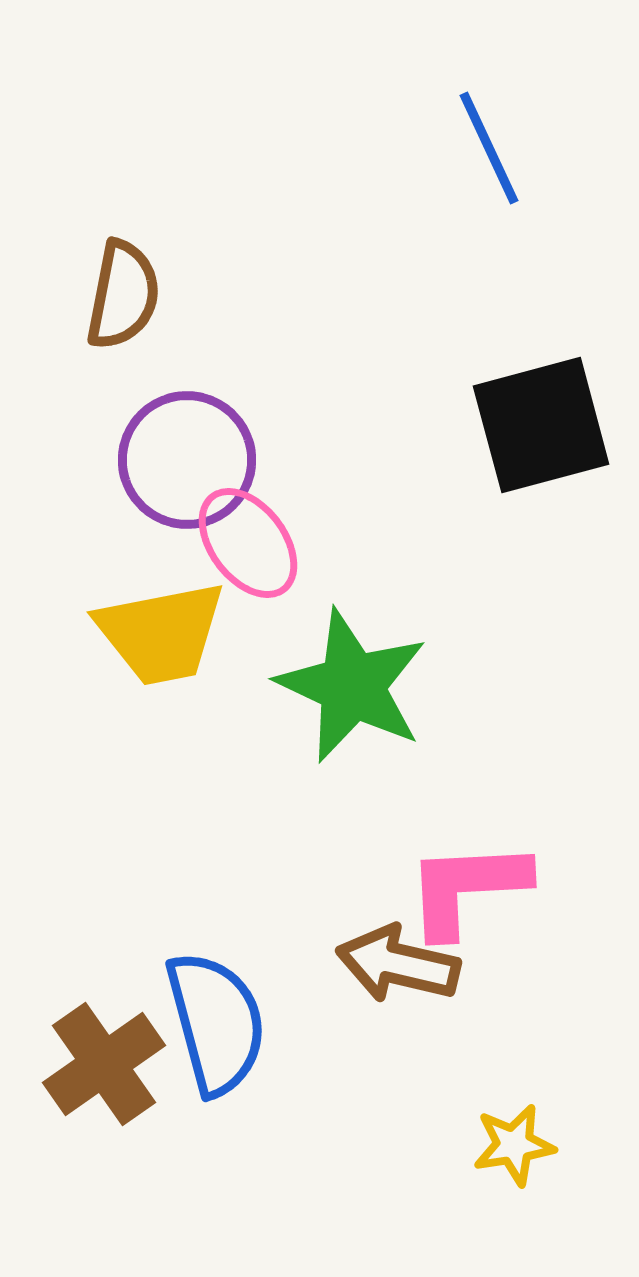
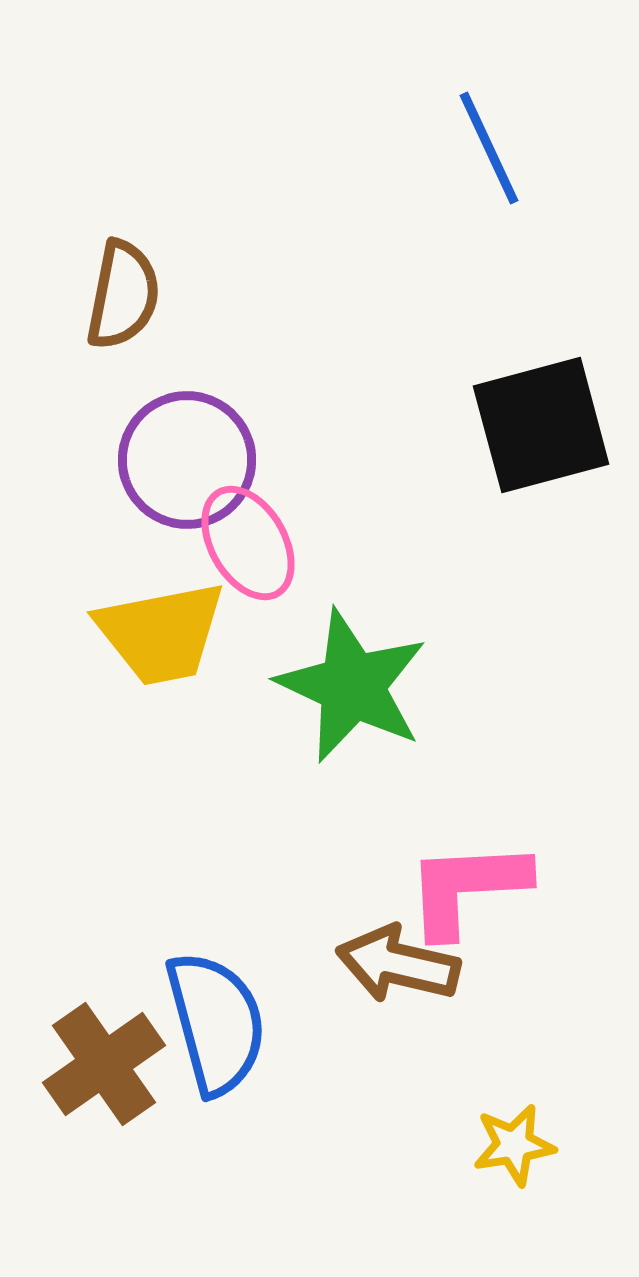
pink ellipse: rotated 7 degrees clockwise
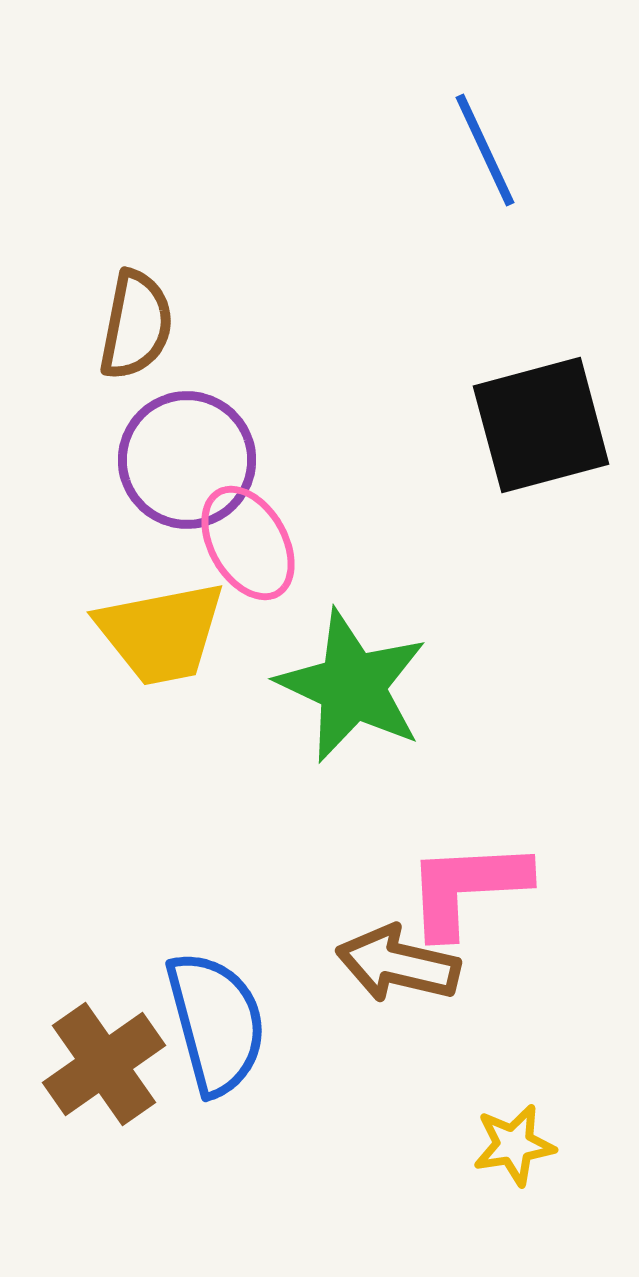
blue line: moved 4 px left, 2 px down
brown semicircle: moved 13 px right, 30 px down
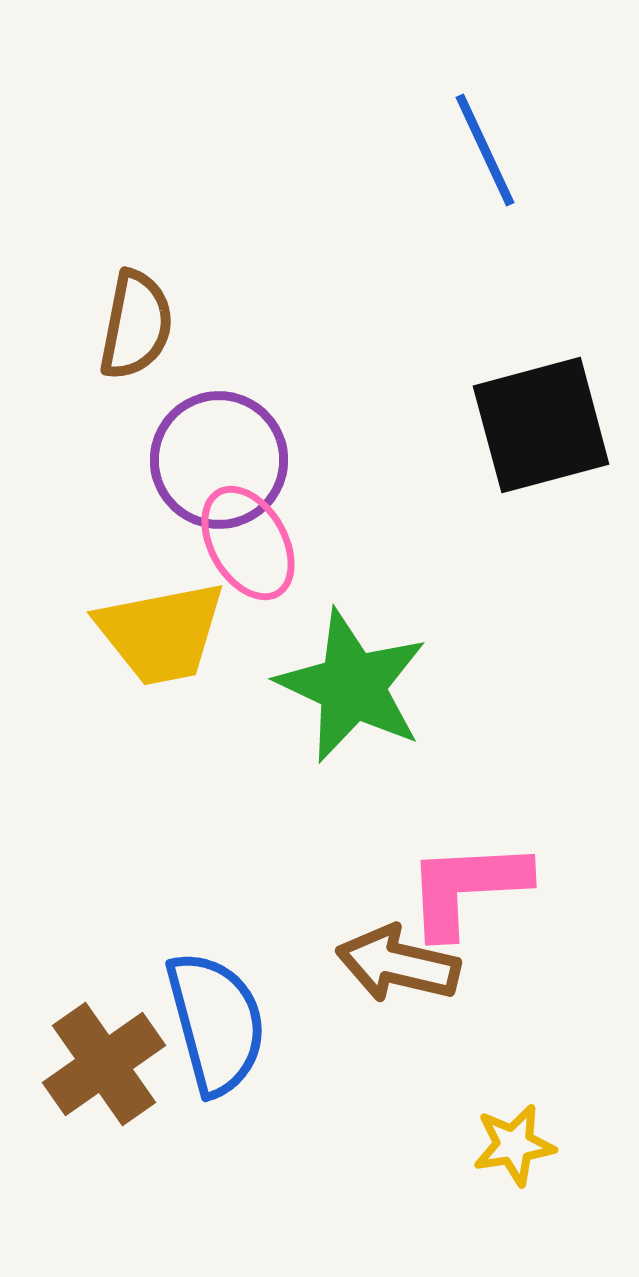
purple circle: moved 32 px right
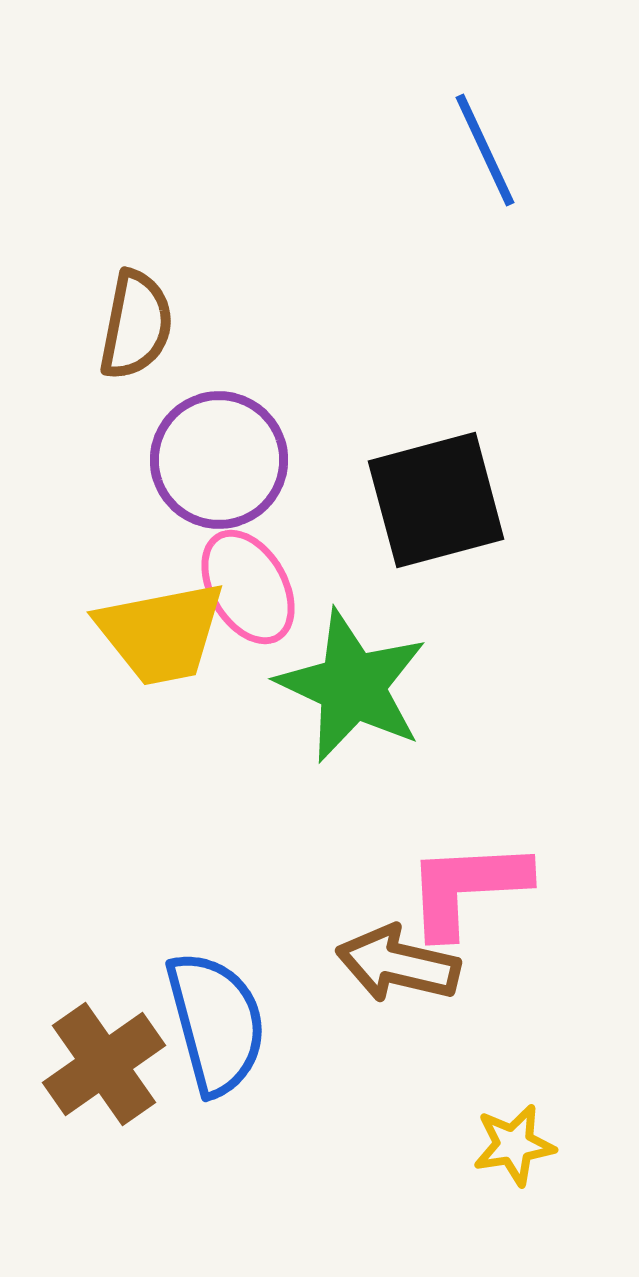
black square: moved 105 px left, 75 px down
pink ellipse: moved 44 px down
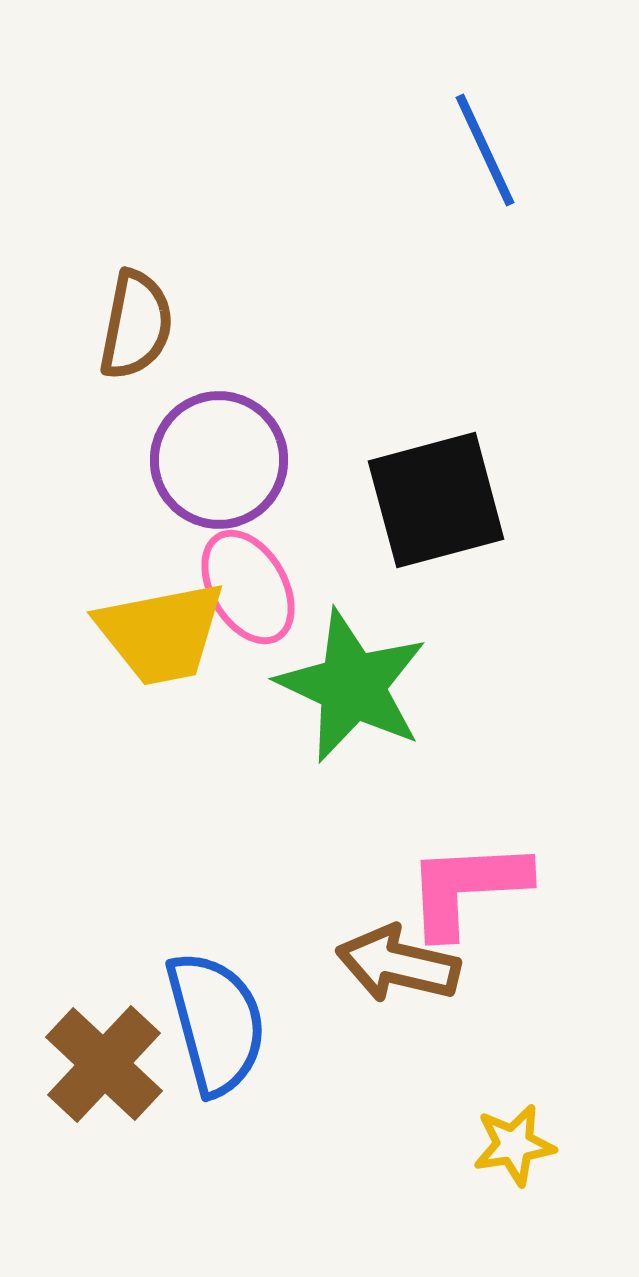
brown cross: rotated 12 degrees counterclockwise
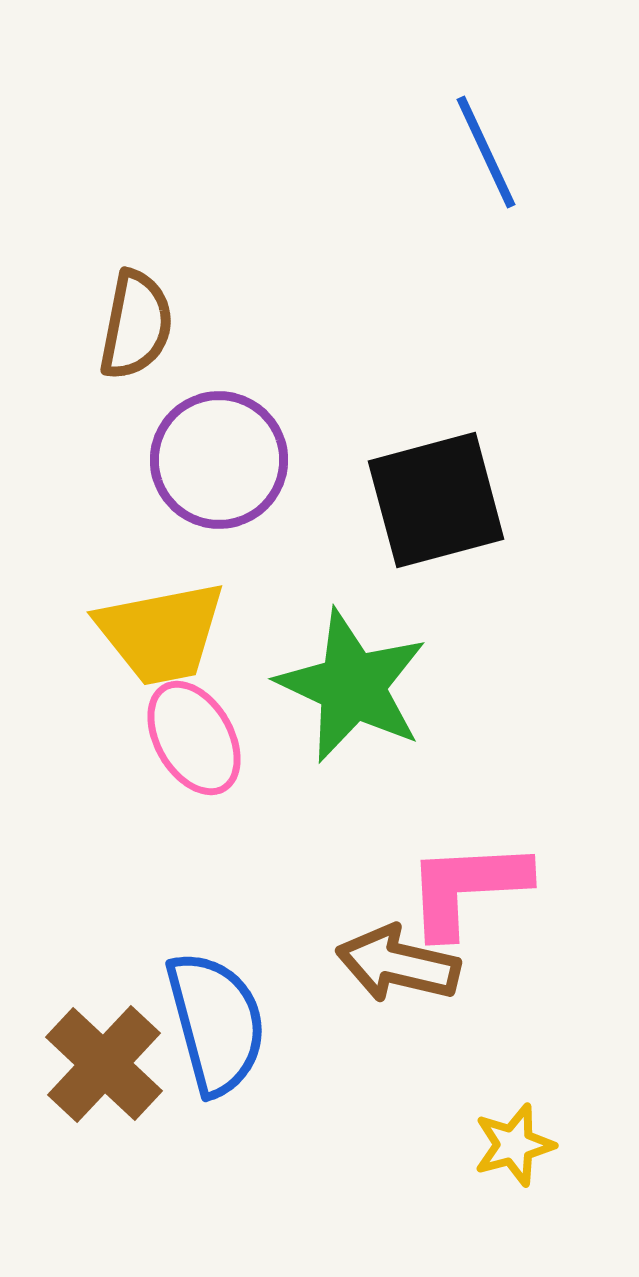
blue line: moved 1 px right, 2 px down
pink ellipse: moved 54 px left, 151 px down
yellow star: rotated 6 degrees counterclockwise
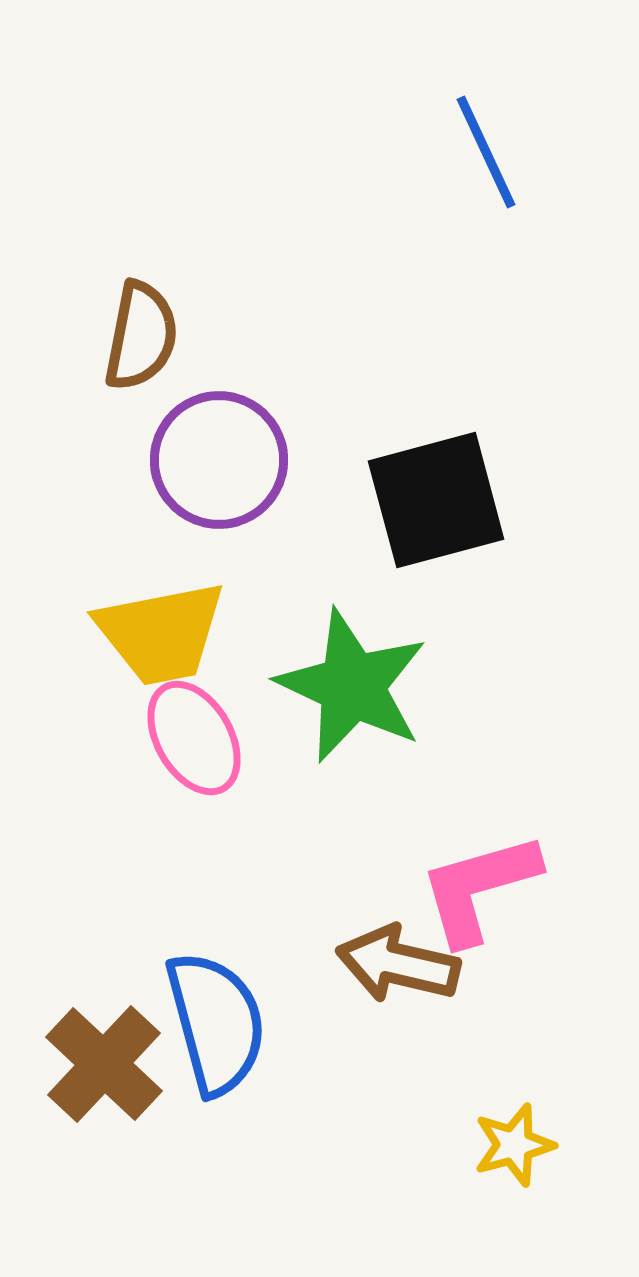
brown semicircle: moved 5 px right, 11 px down
pink L-shape: moved 12 px right; rotated 13 degrees counterclockwise
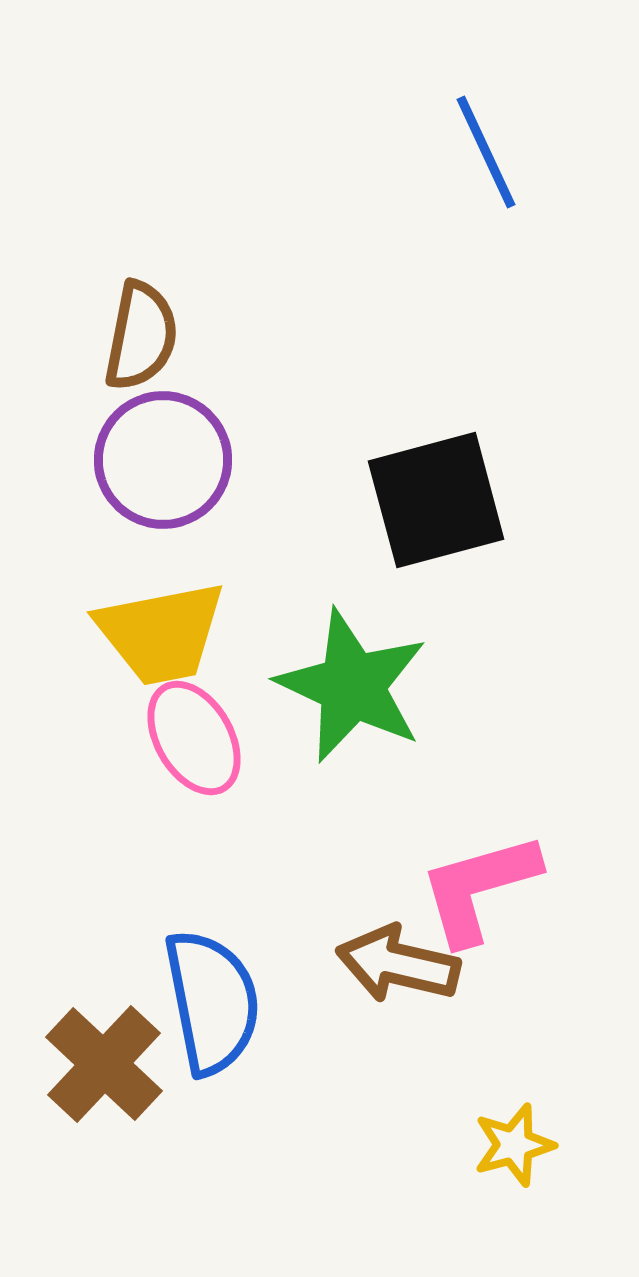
purple circle: moved 56 px left
blue semicircle: moved 4 px left, 21 px up; rotated 4 degrees clockwise
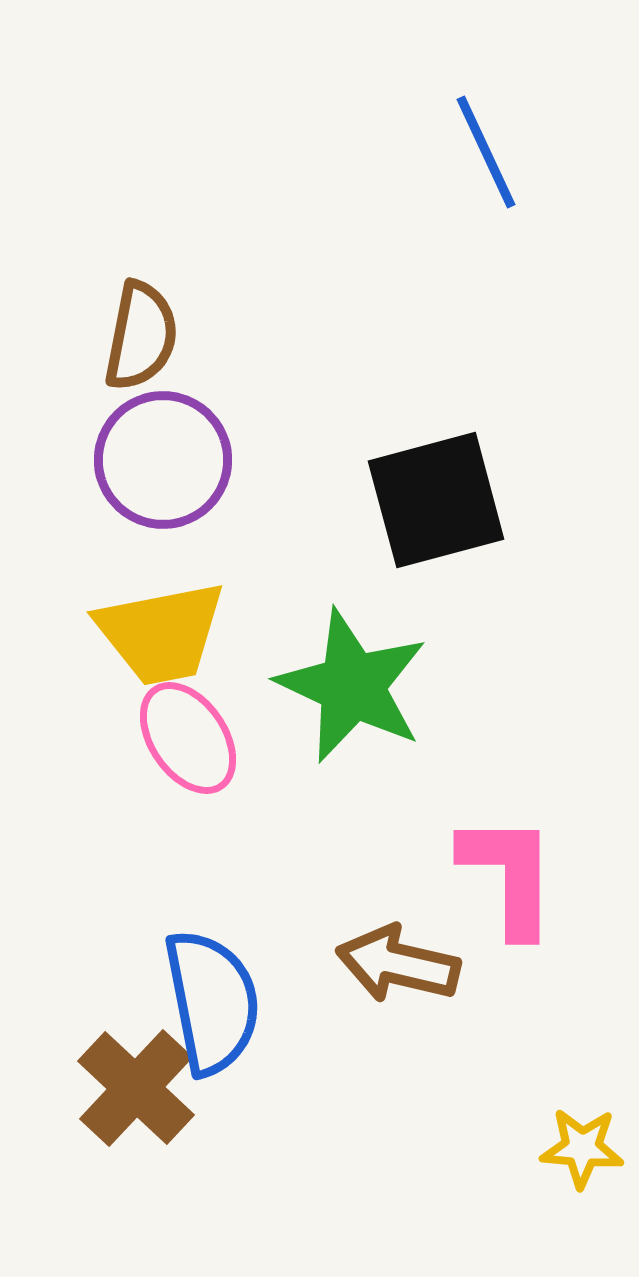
pink ellipse: moved 6 px left; rotated 4 degrees counterclockwise
pink L-shape: moved 30 px right, 13 px up; rotated 106 degrees clockwise
brown cross: moved 32 px right, 24 px down
yellow star: moved 68 px right, 3 px down; rotated 20 degrees clockwise
